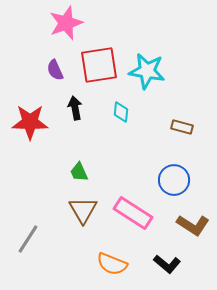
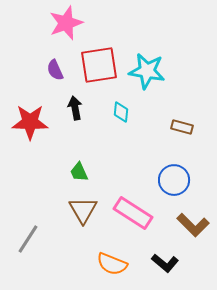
brown L-shape: rotated 12 degrees clockwise
black L-shape: moved 2 px left, 1 px up
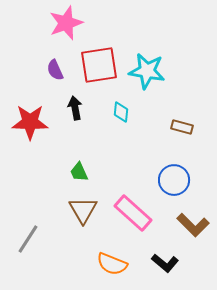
pink rectangle: rotated 9 degrees clockwise
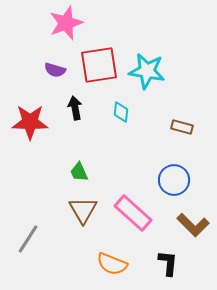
purple semicircle: rotated 50 degrees counterclockwise
black L-shape: moved 3 px right; rotated 124 degrees counterclockwise
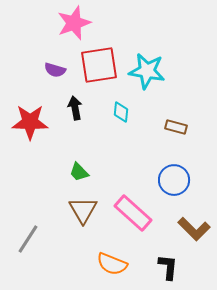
pink star: moved 8 px right
brown rectangle: moved 6 px left
green trapezoid: rotated 20 degrees counterclockwise
brown L-shape: moved 1 px right, 4 px down
black L-shape: moved 4 px down
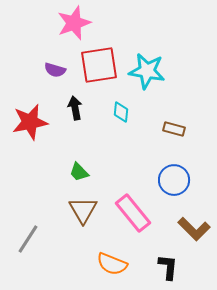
red star: rotated 12 degrees counterclockwise
brown rectangle: moved 2 px left, 2 px down
pink rectangle: rotated 9 degrees clockwise
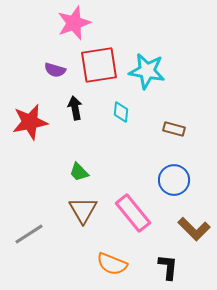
gray line: moved 1 px right, 5 px up; rotated 24 degrees clockwise
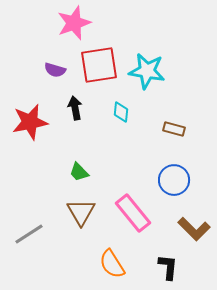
brown triangle: moved 2 px left, 2 px down
orange semicircle: rotated 36 degrees clockwise
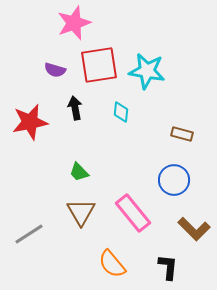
brown rectangle: moved 8 px right, 5 px down
orange semicircle: rotated 8 degrees counterclockwise
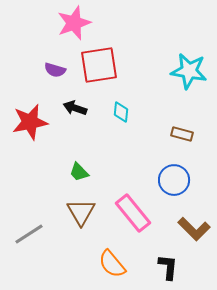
cyan star: moved 42 px right
black arrow: rotated 60 degrees counterclockwise
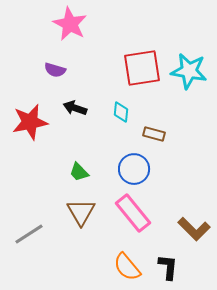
pink star: moved 4 px left, 1 px down; rotated 24 degrees counterclockwise
red square: moved 43 px right, 3 px down
brown rectangle: moved 28 px left
blue circle: moved 40 px left, 11 px up
orange semicircle: moved 15 px right, 3 px down
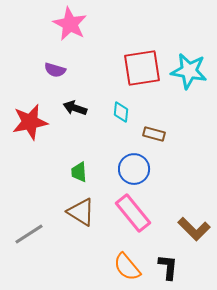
green trapezoid: rotated 40 degrees clockwise
brown triangle: rotated 28 degrees counterclockwise
